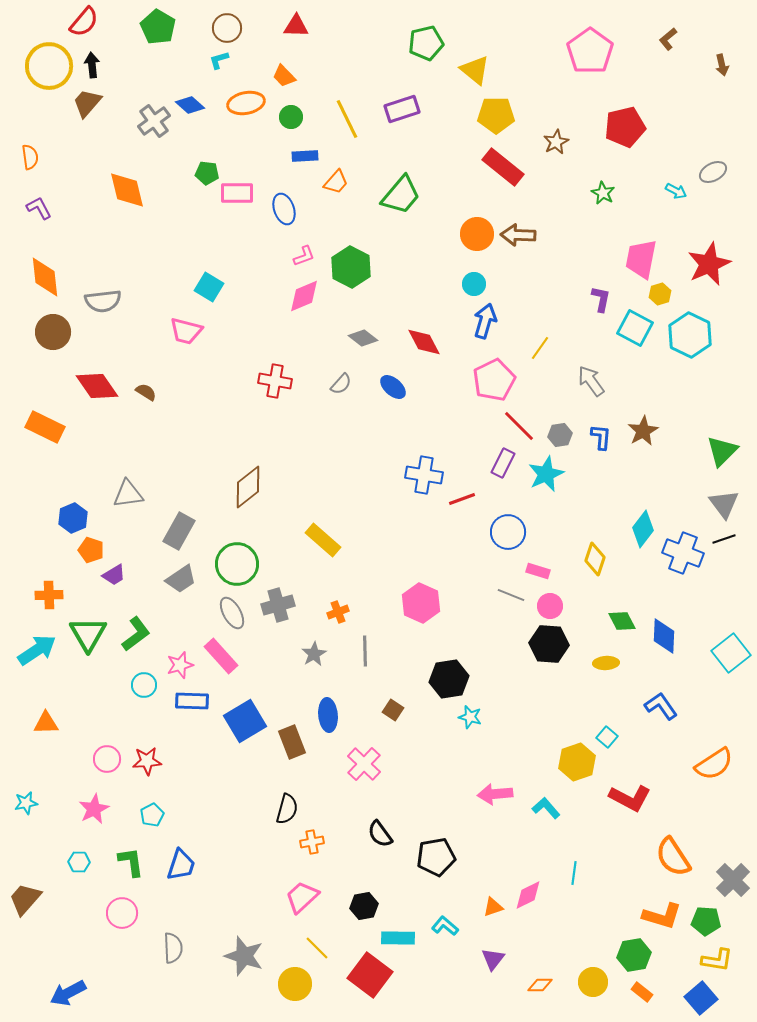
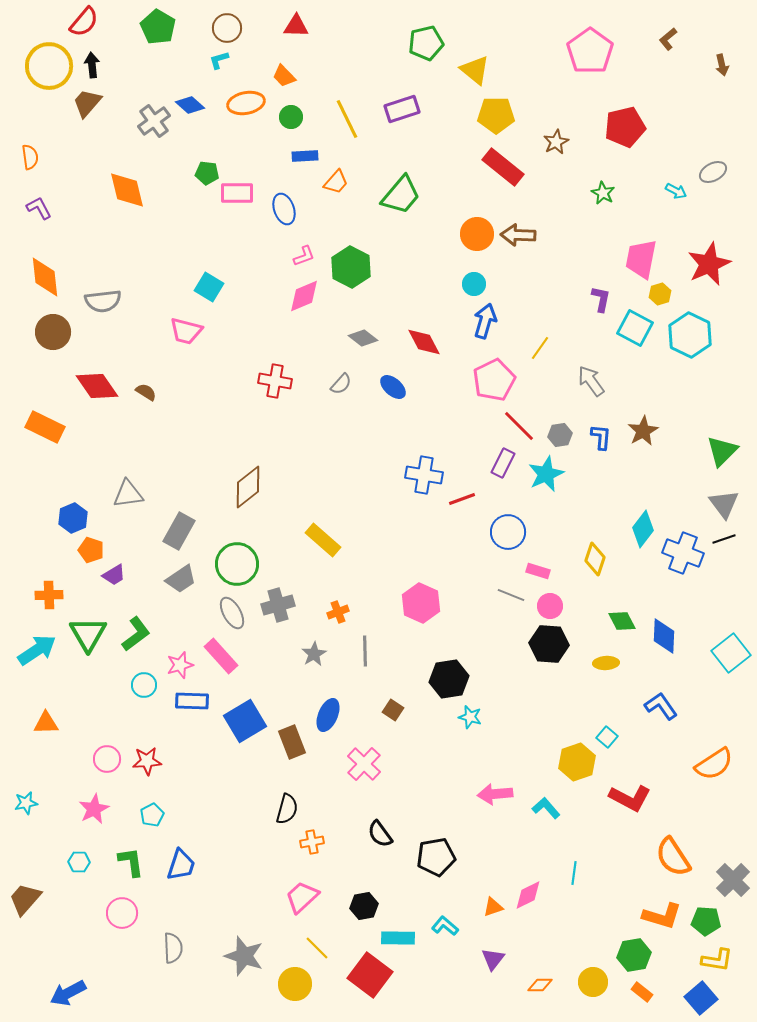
blue ellipse at (328, 715): rotated 28 degrees clockwise
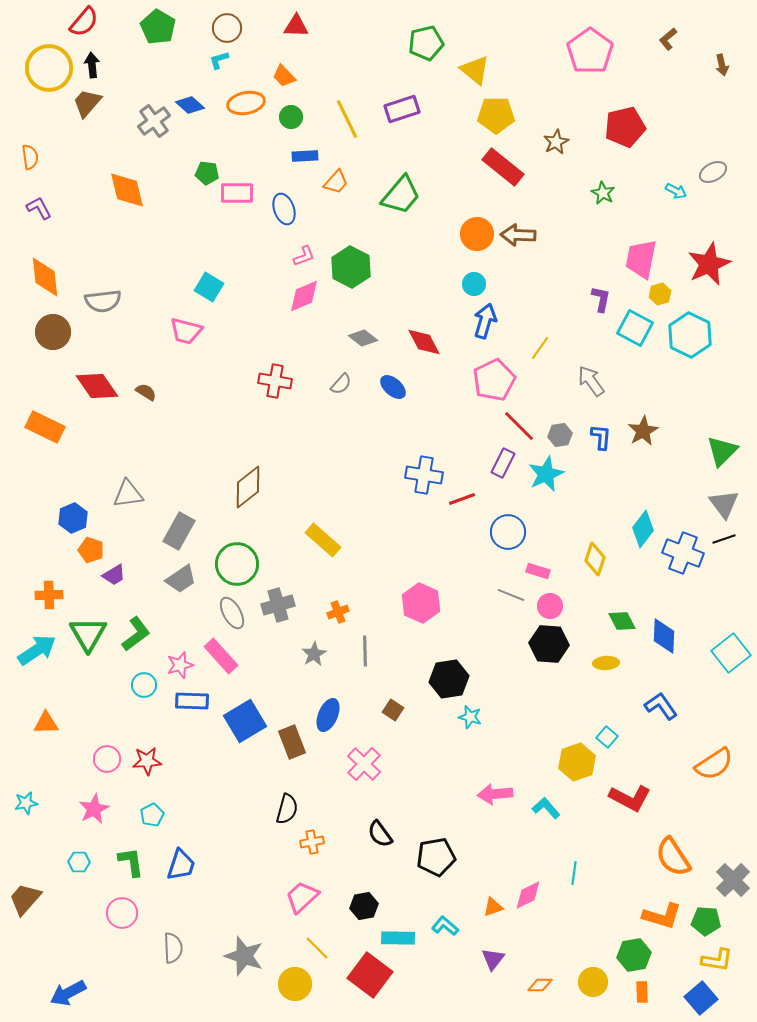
yellow circle at (49, 66): moved 2 px down
orange rectangle at (642, 992): rotated 50 degrees clockwise
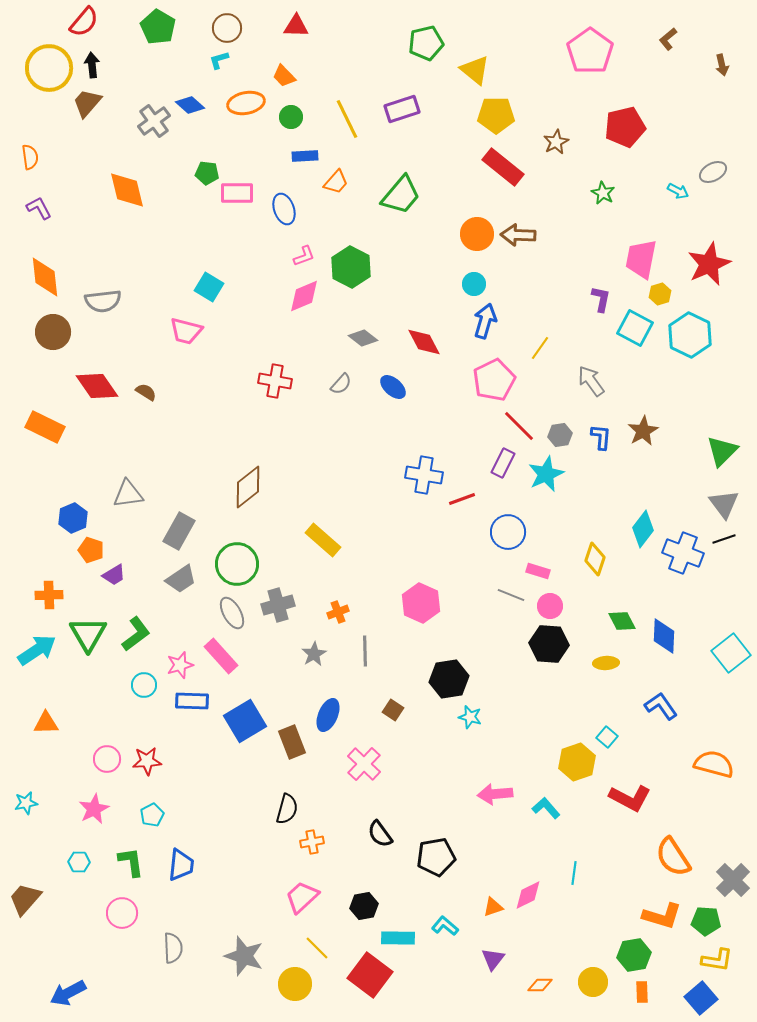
cyan arrow at (676, 191): moved 2 px right
orange semicircle at (714, 764): rotated 132 degrees counterclockwise
blue trapezoid at (181, 865): rotated 12 degrees counterclockwise
